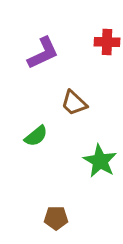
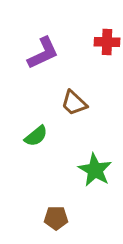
green star: moved 5 px left, 9 px down
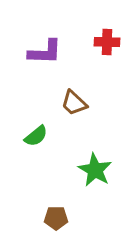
purple L-shape: moved 2 px right, 1 px up; rotated 27 degrees clockwise
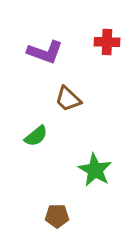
purple L-shape: rotated 18 degrees clockwise
brown trapezoid: moved 6 px left, 4 px up
brown pentagon: moved 1 px right, 2 px up
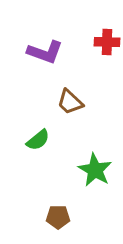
brown trapezoid: moved 2 px right, 3 px down
green semicircle: moved 2 px right, 4 px down
brown pentagon: moved 1 px right, 1 px down
